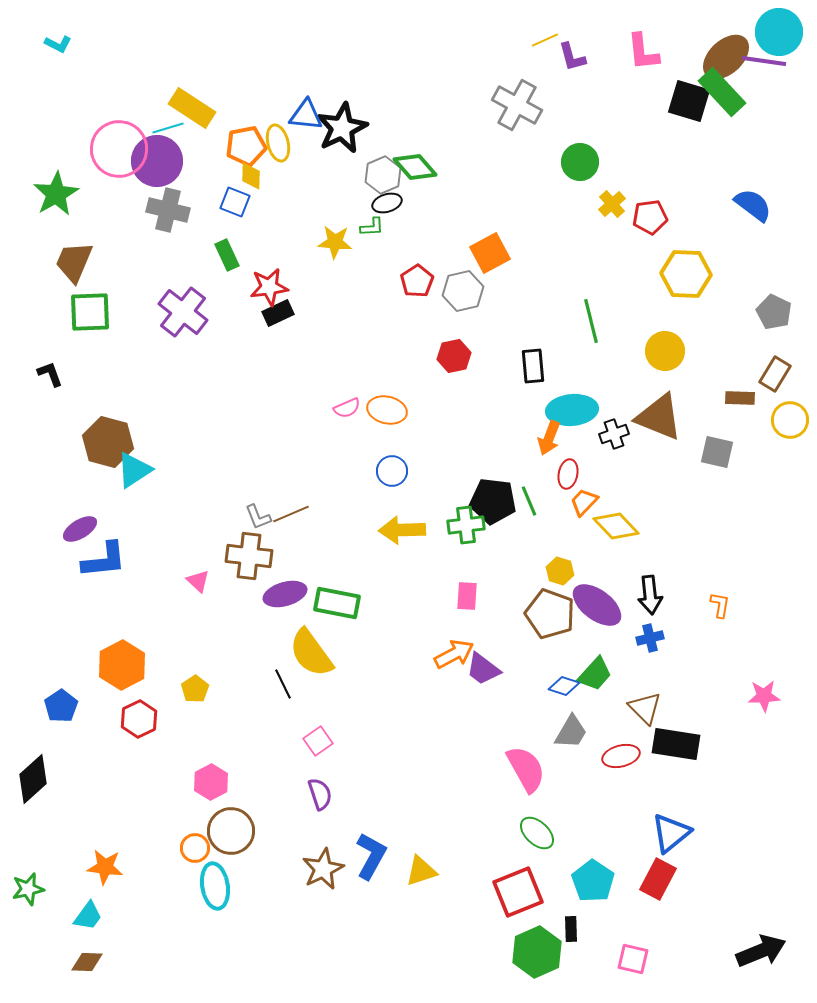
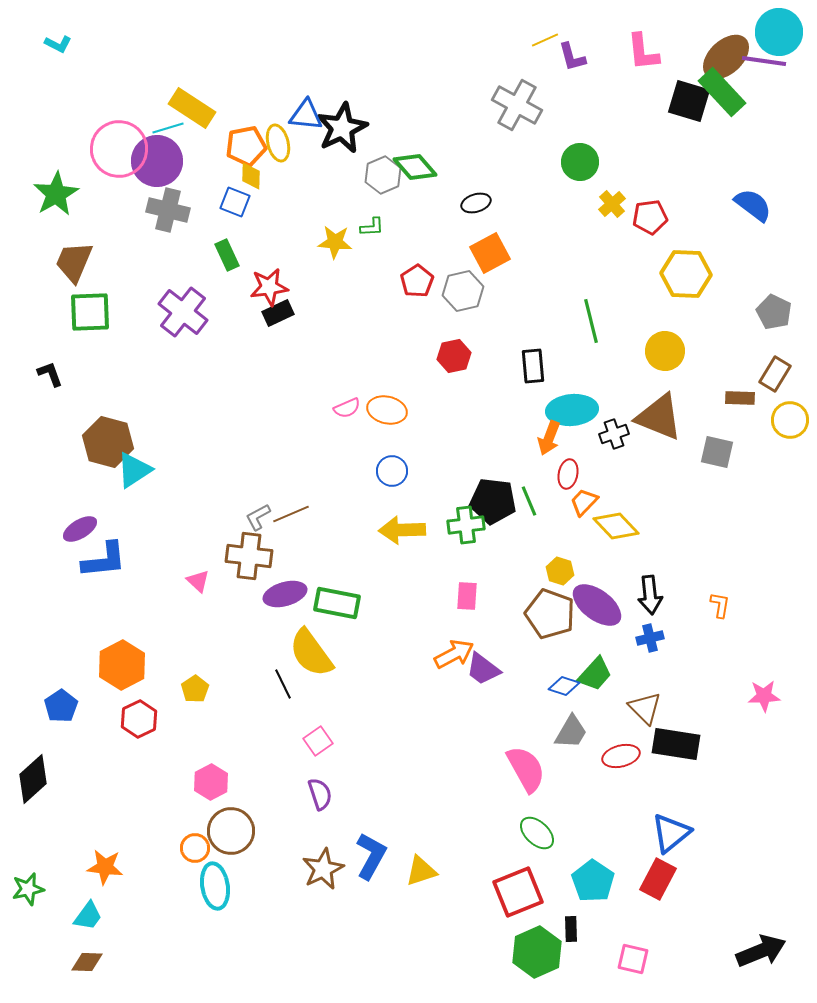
black ellipse at (387, 203): moved 89 px right
gray L-shape at (258, 517): rotated 84 degrees clockwise
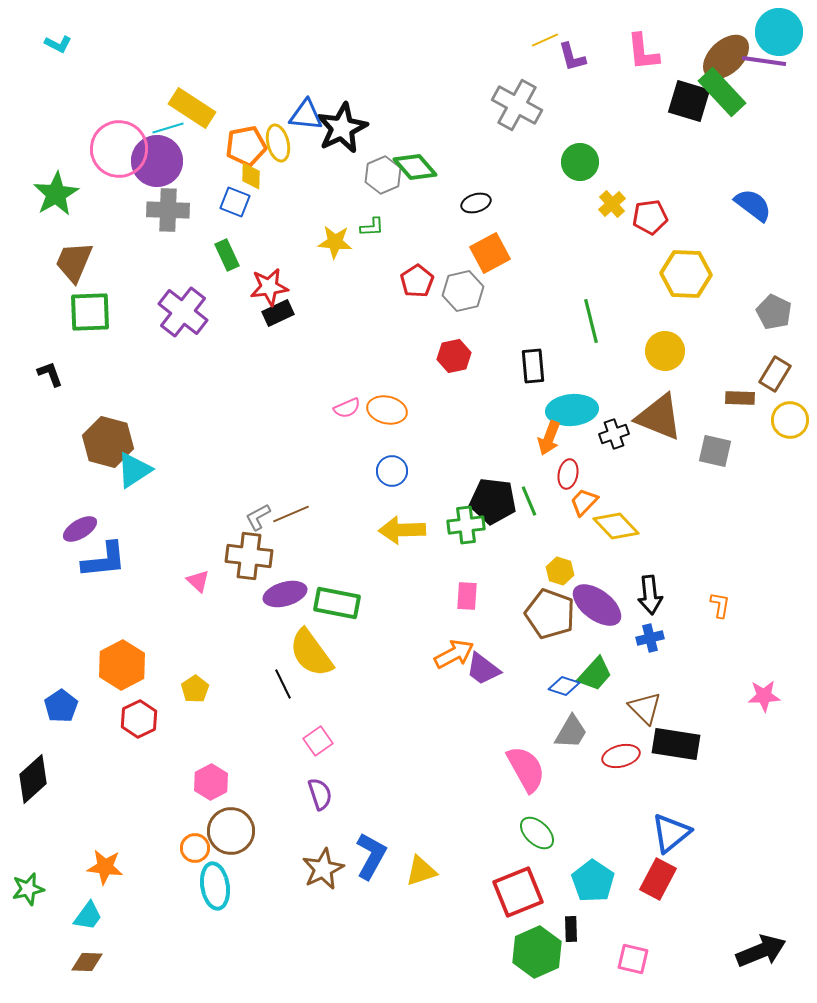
gray cross at (168, 210): rotated 12 degrees counterclockwise
gray square at (717, 452): moved 2 px left, 1 px up
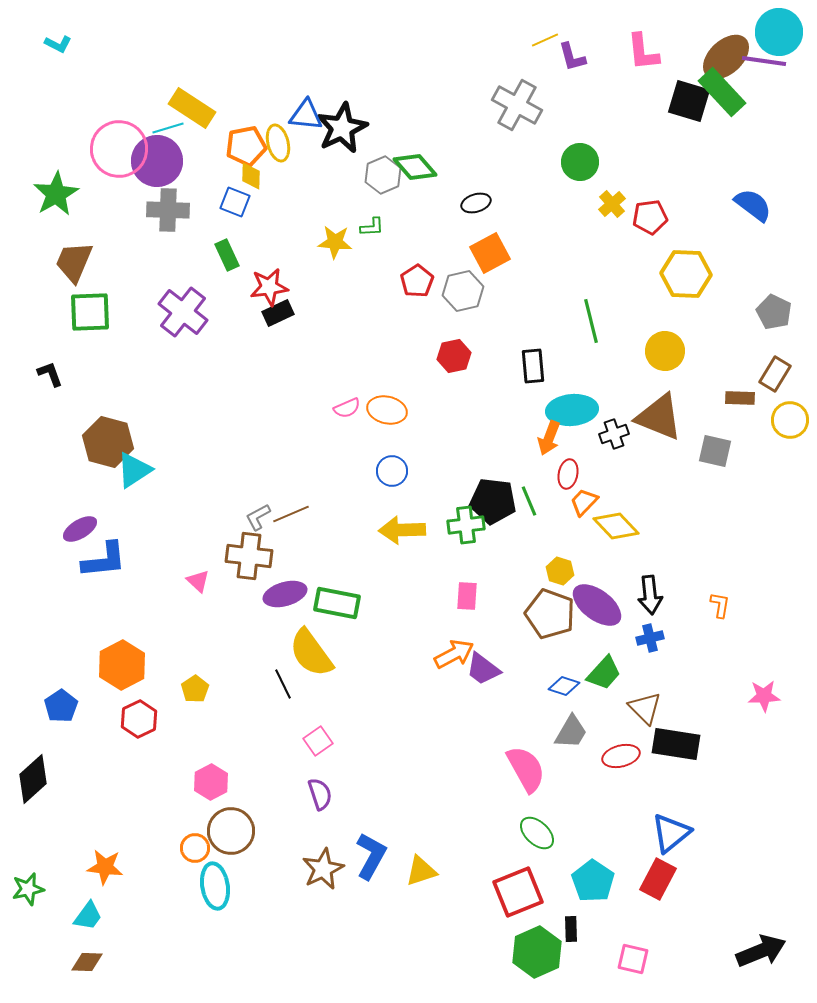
green trapezoid at (595, 674): moved 9 px right, 1 px up
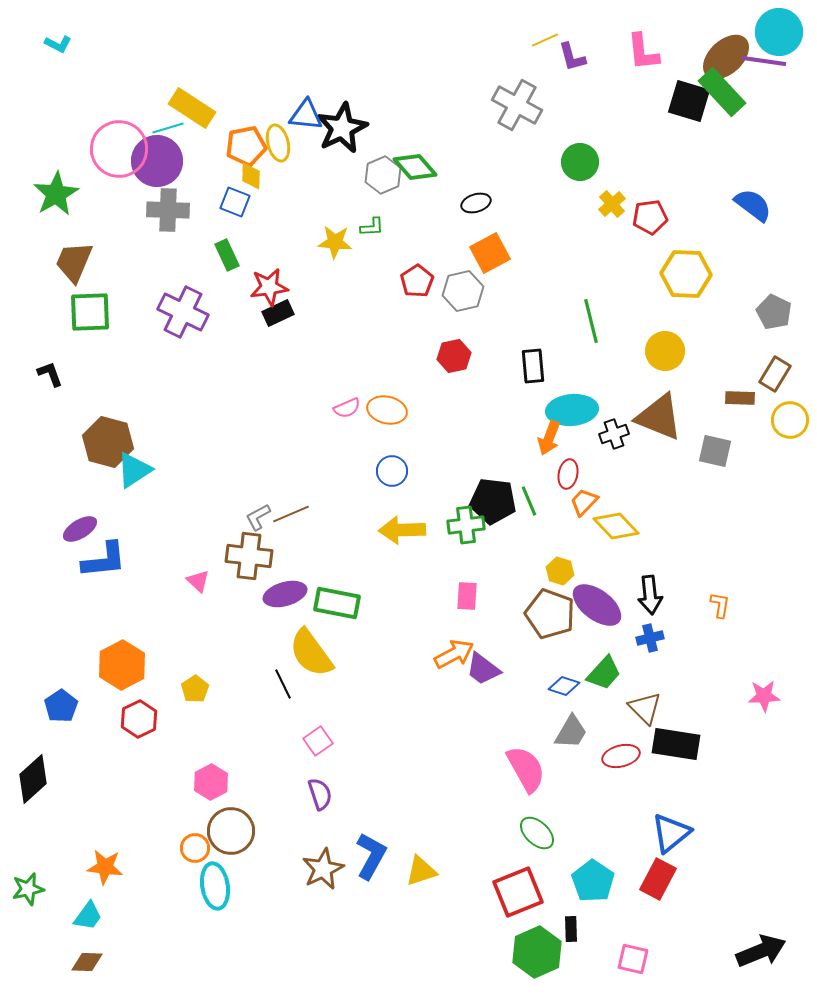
purple cross at (183, 312): rotated 12 degrees counterclockwise
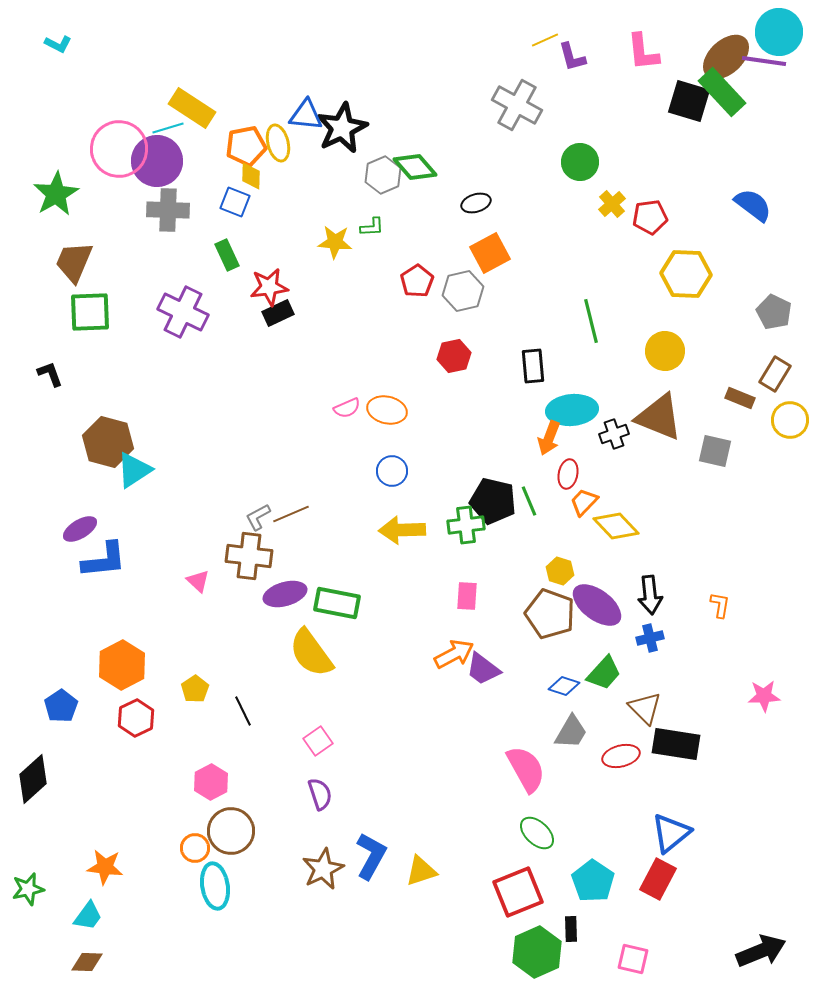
brown rectangle at (740, 398): rotated 20 degrees clockwise
black pentagon at (493, 501): rotated 6 degrees clockwise
black line at (283, 684): moved 40 px left, 27 px down
red hexagon at (139, 719): moved 3 px left, 1 px up
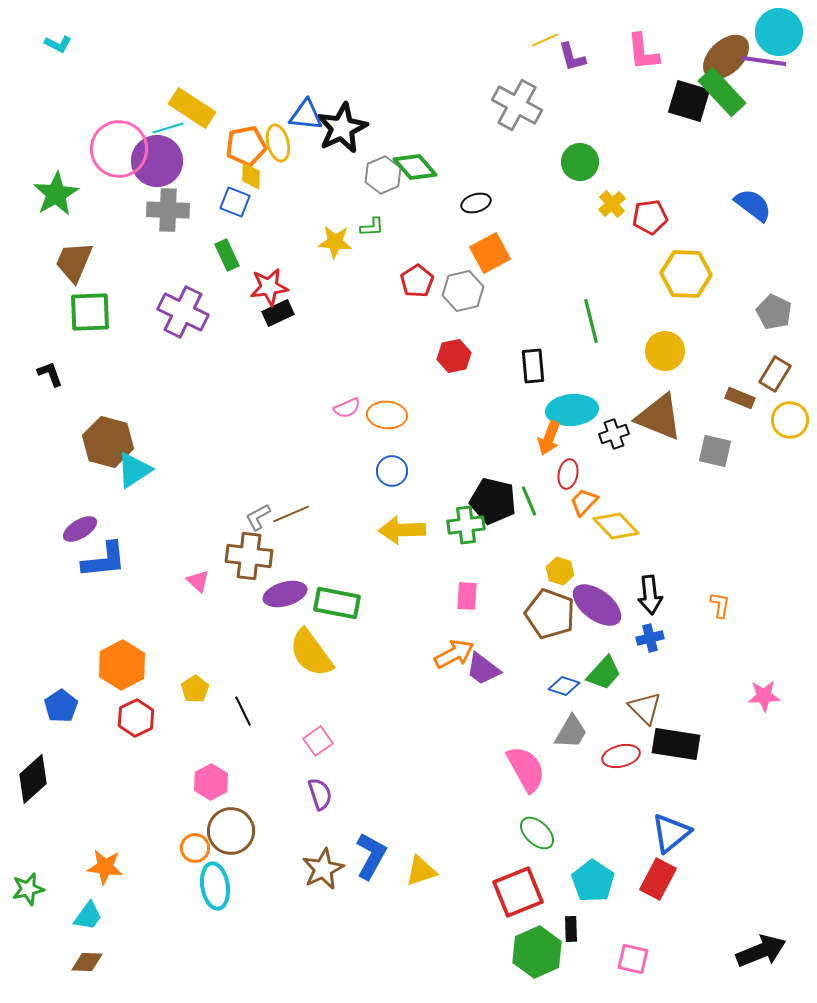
orange ellipse at (387, 410): moved 5 px down; rotated 9 degrees counterclockwise
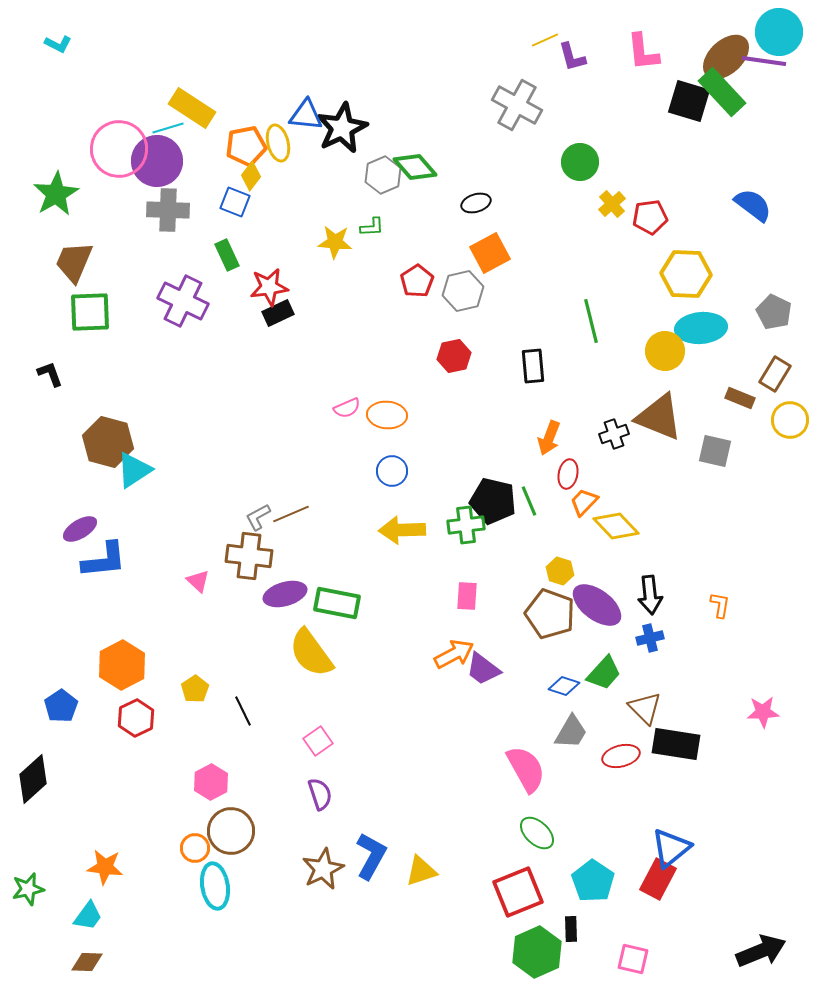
yellow diamond at (251, 176): rotated 36 degrees clockwise
purple cross at (183, 312): moved 11 px up
cyan ellipse at (572, 410): moved 129 px right, 82 px up
pink star at (764, 696): moved 1 px left, 16 px down
blue triangle at (671, 833): moved 15 px down
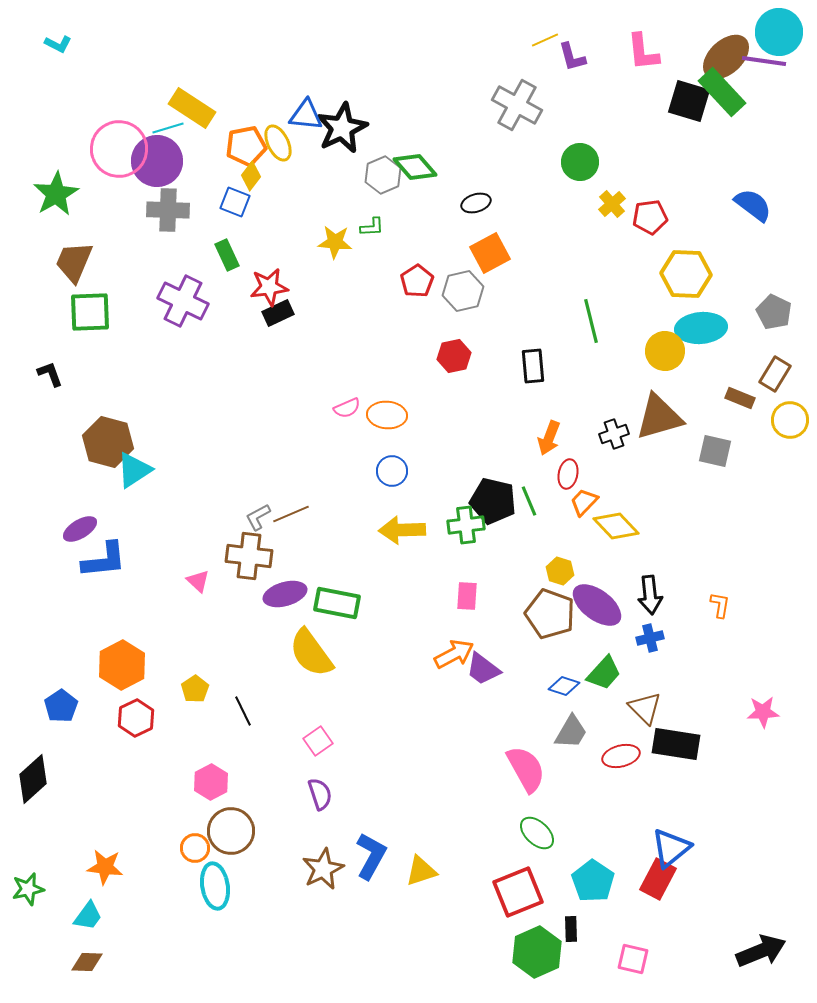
yellow ellipse at (278, 143): rotated 12 degrees counterclockwise
brown triangle at (659, 417): rotated 38 degrees counterclockwise
